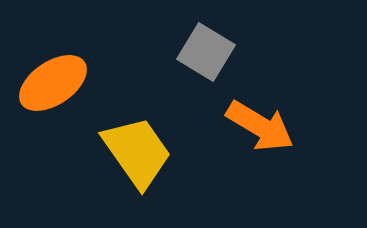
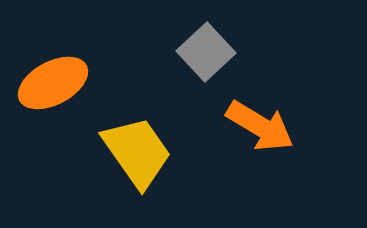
gray square: rotated 16 degrees clockwise
orange ellipse: rotated 6 degrees clockwise
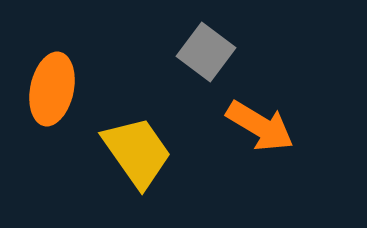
gray square: rotated 10 degrees counterclockwise
orange ellipse: moved 1 px left, 6 px down; rotated 50 degrees counterclockwise
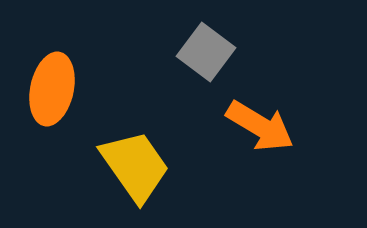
yellow trapezoid: moved 2 px left, 14 px down
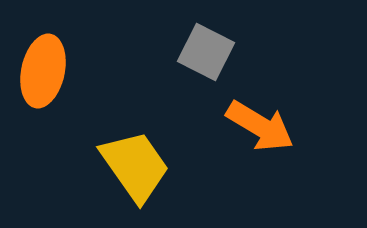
gray square: rotated 10 degrees counterclockwise
orange ellipse: moved 9 px left, 18 px up
